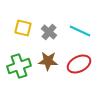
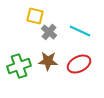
yellow square: moved 12 px right, 12 px up
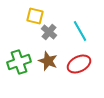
cyan line: rotated 35 degrees clockwise
brown star: rotated 18 degrees clockwise
green cross: moved 4 px up
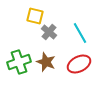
cyan line: moved 2 px down
brown star: moved 2 px left, 1 px down
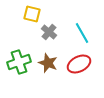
yellow square: moved 3 px left, 2 px up
cyan line: moved 2 px right
brown star: moved 2 px right, 1 px down
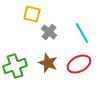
green cross: moved 4 px left, 4 px down
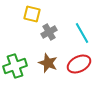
gray cross: rotated 21 degrees clockwise
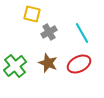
green cross: rotated 20 degrees counterclockwise
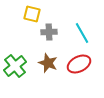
gray cross: rotated 28 degrees clockwise
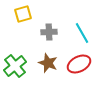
yellow square: moved 9 px left; rotated 30 degrees counterclockwise
